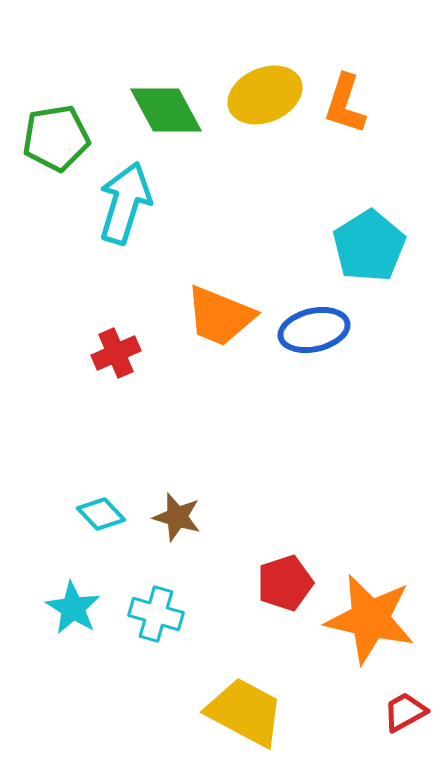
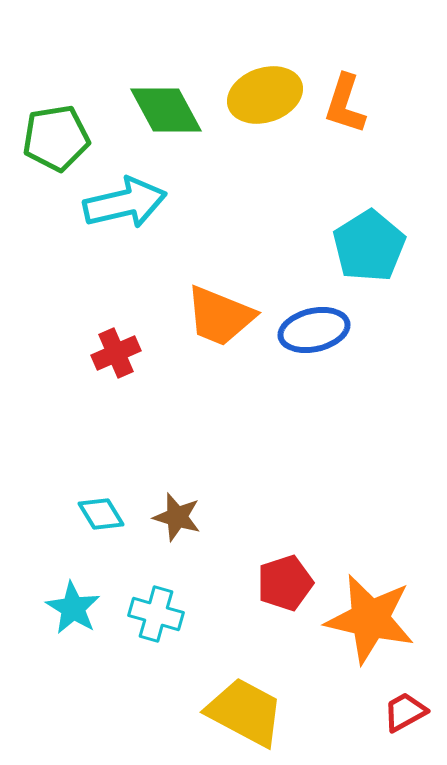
yellow ellipse: rotated 4 degrees clockwise
cyan arrow: rotated 60 degrees clockwise
cyan diamond: rotated 12 degrees clockwise
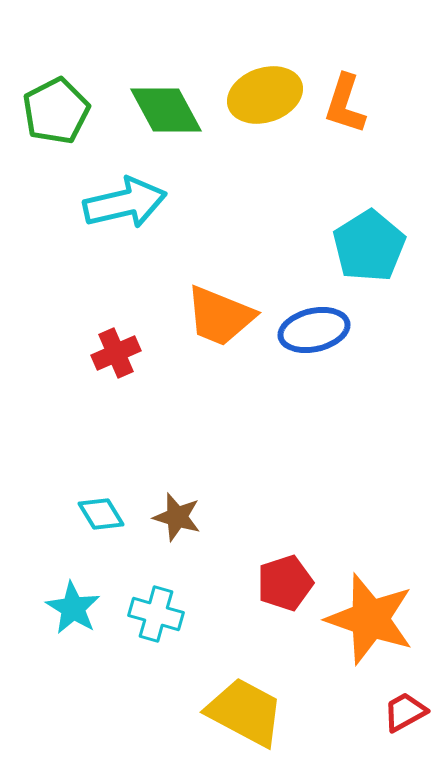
green pentagon: moved 27 px up; rotated 18 degrees counterclockwise
orange star: rotated 6 degrees clockwise
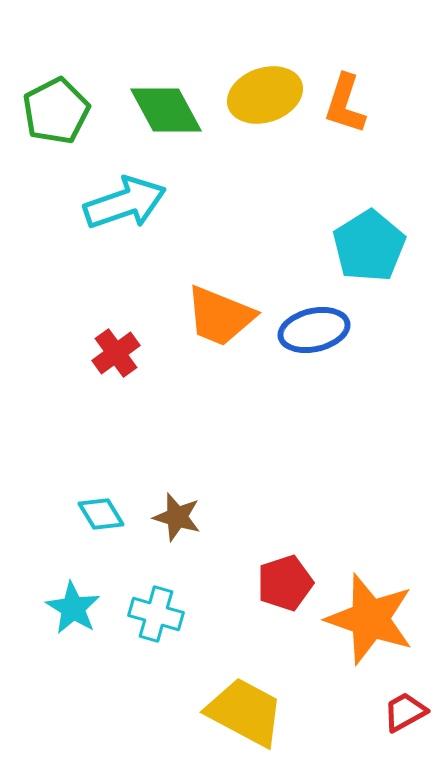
cyan arrow: rotated 6 degrees counterclockwise
red cross: rotated 12 degrees counterclockwise
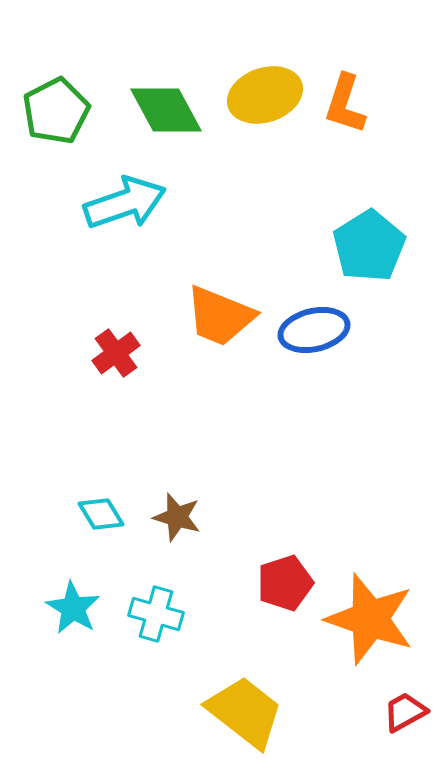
yellow trapezoid: rotated 10 degrees clockwise
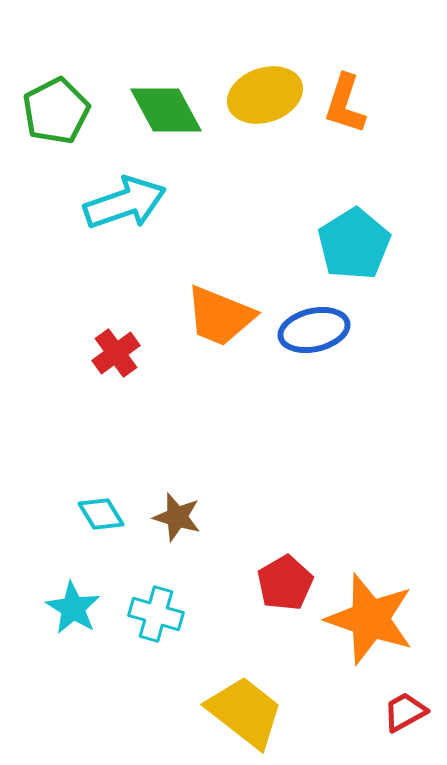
cyan pentagon: moved 15 px left, 2 px up
red pentagon: rotated 12 degrees counterclockwise
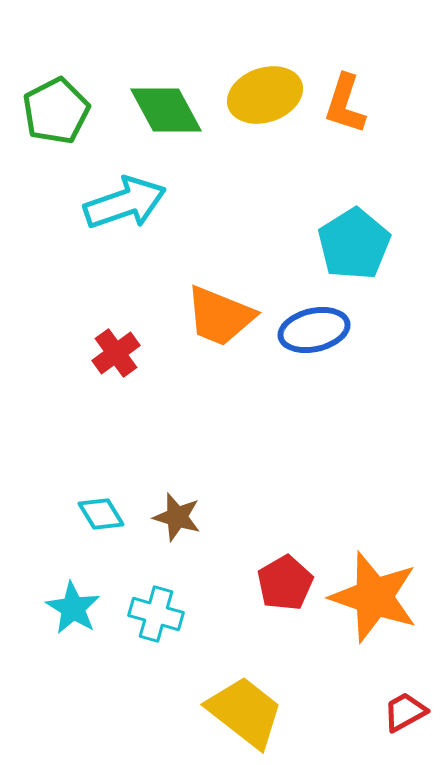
orange star: moved 4 px right, 22 px up
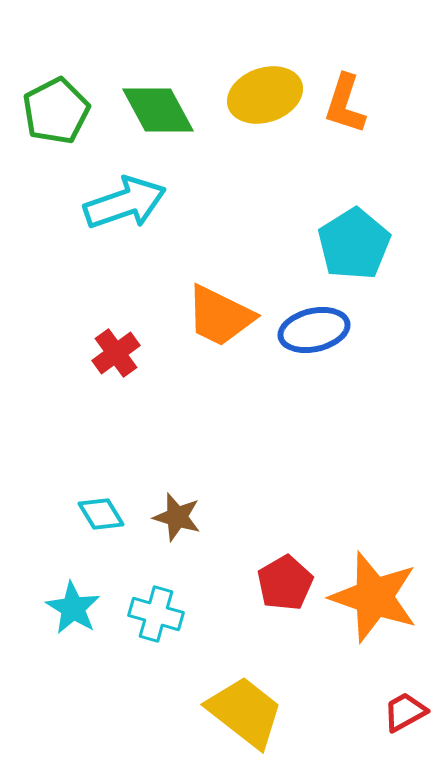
green diamond: moved 8 px left
orange trapezoid: rotated 4 degrees clockwise
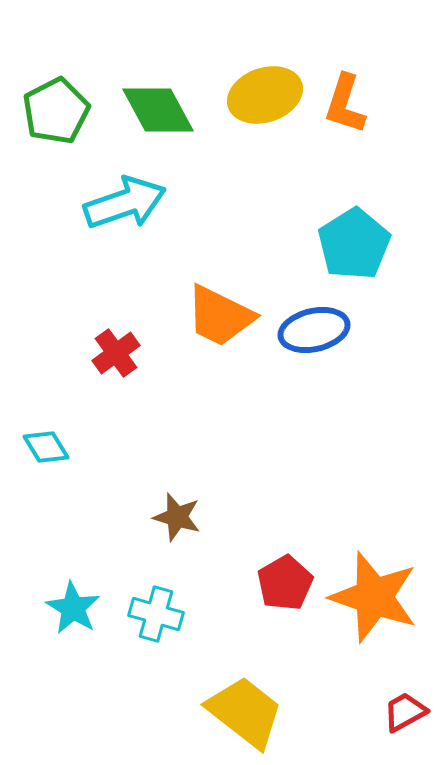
cyan diamond: moved 55 px left, 67 px up
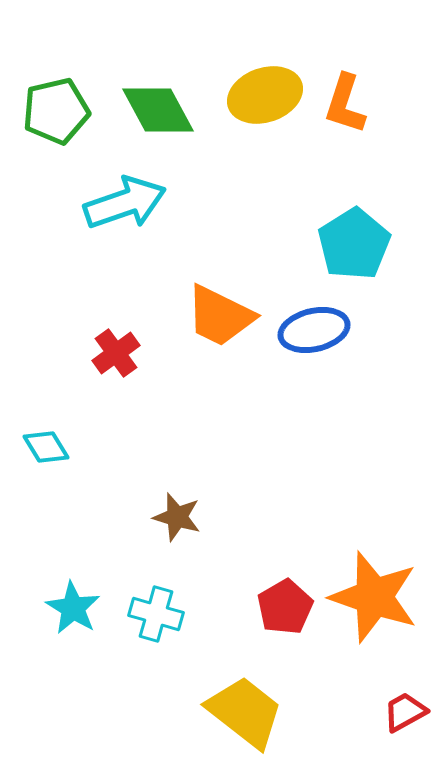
green pentagon: rotated 14 degrees clockwise
red pentagon: moved 24 px down
